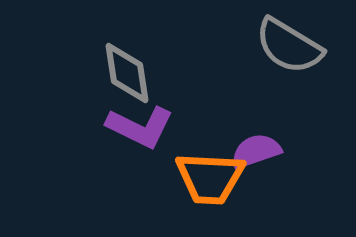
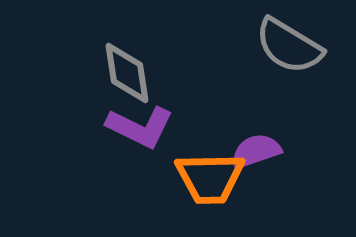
orange trapezoid: rotated 4 degrees counterclockwise
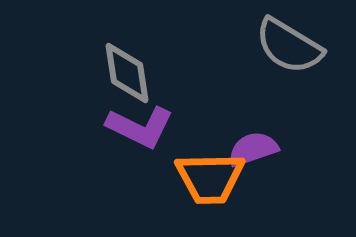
purple semicircle: moved 3 px left, 2 px up
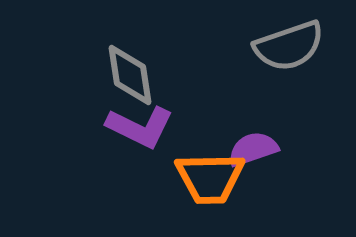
gray semicircle: rotated 50 degrees counterclockwise
gray diamond: moved 3 px right, 2 px down
